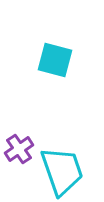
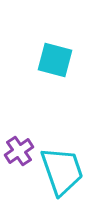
purple cross: moved 2 px down
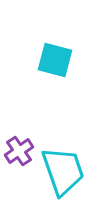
cyan trapezoid: moved 1 px right
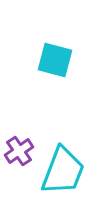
cyan trapezoid: rotated 40 degrees clockwise
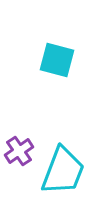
cyan square: moved 2 px right
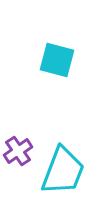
purple cross: moved 1 px left
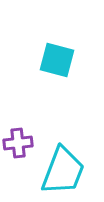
purple cross: moved 8 px up; rotated 28 degrees clockwise
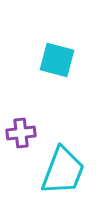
purple cross: moved 3 px right, 10 px up
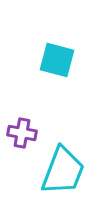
purple cross: moved 1 px right; rotated 16 degrees clockwise
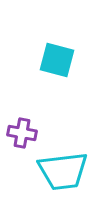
cyan trapezoid: rotated 62 degrees clockwise
